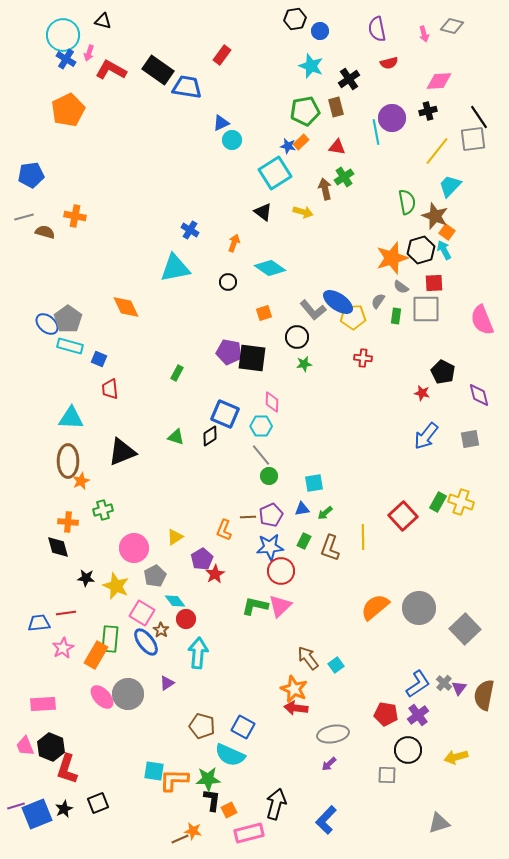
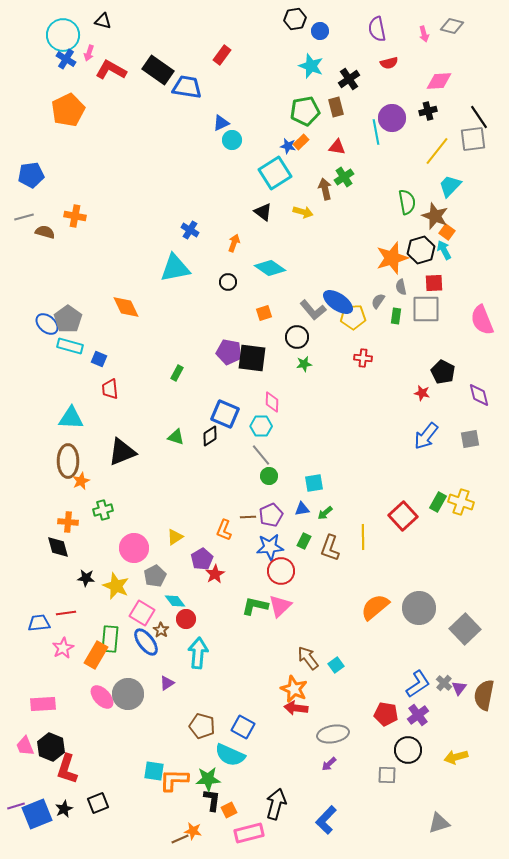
gray semicircle at (401, 287): rotated 42 degrees clockwise
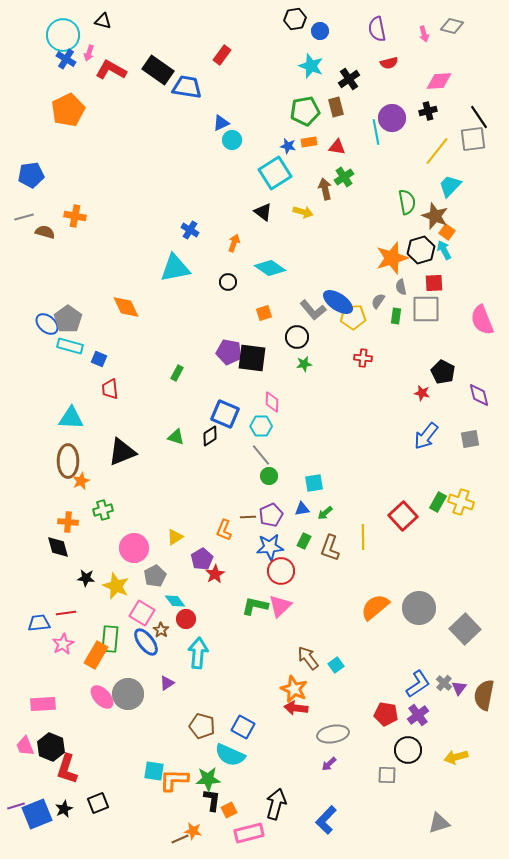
orange rectangle at (301, 142): moved 8 px right; rotated 35 degrees clockwise
pink star at (63, 648): moved 4 px up
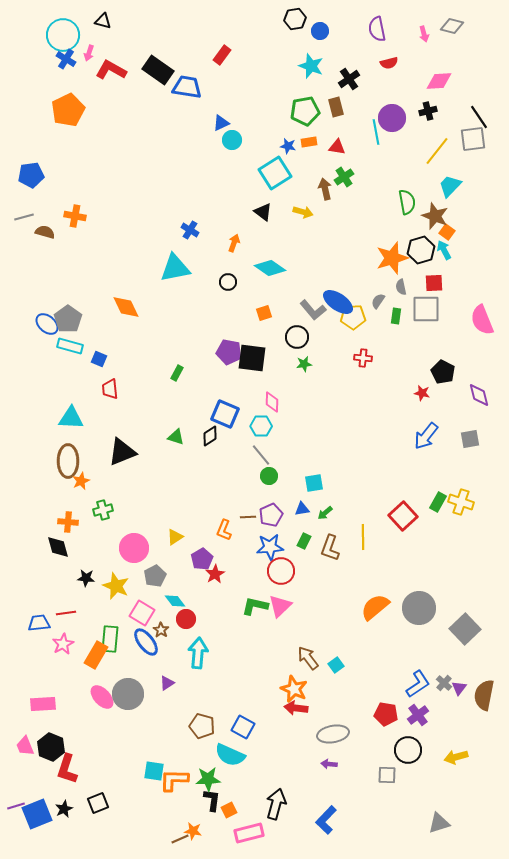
purple arrow at (329, 764): rotated 49 degrees clockwise
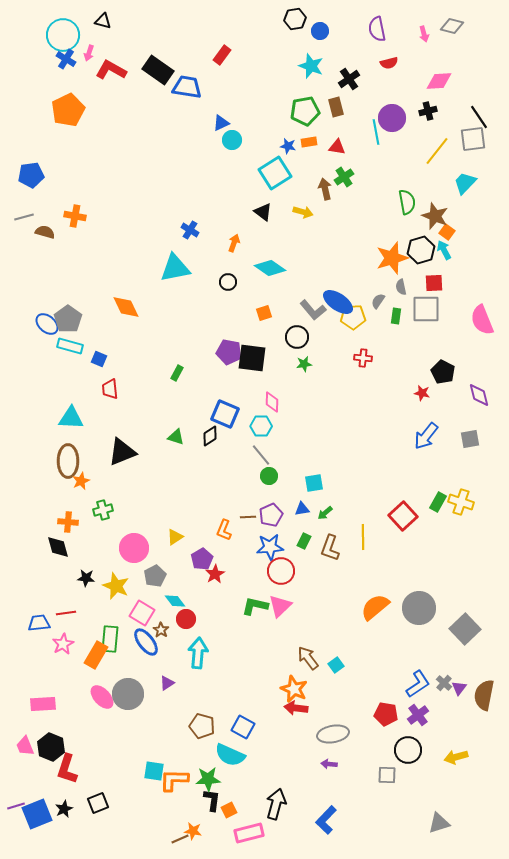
cyan trapezoid at (450, 186): moved 15 px right, 3 px up
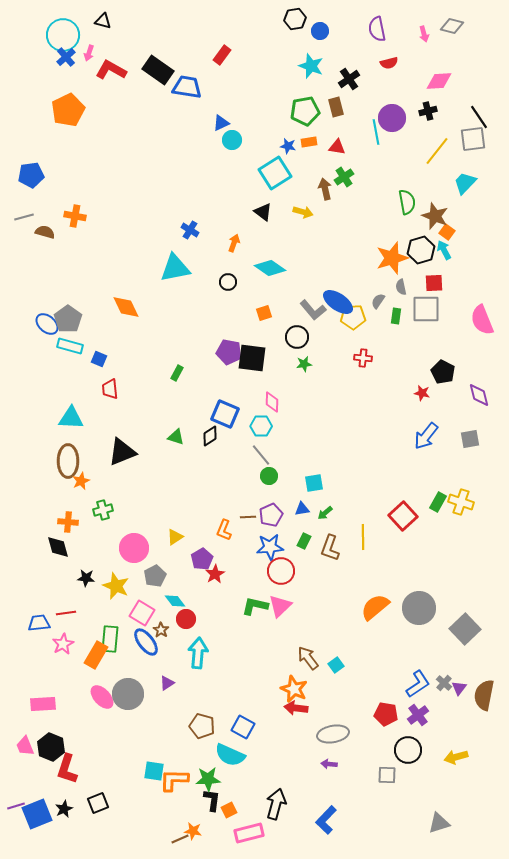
blue cross at (66, 59): moved 2 px up; rotated 18 degrees clockwise
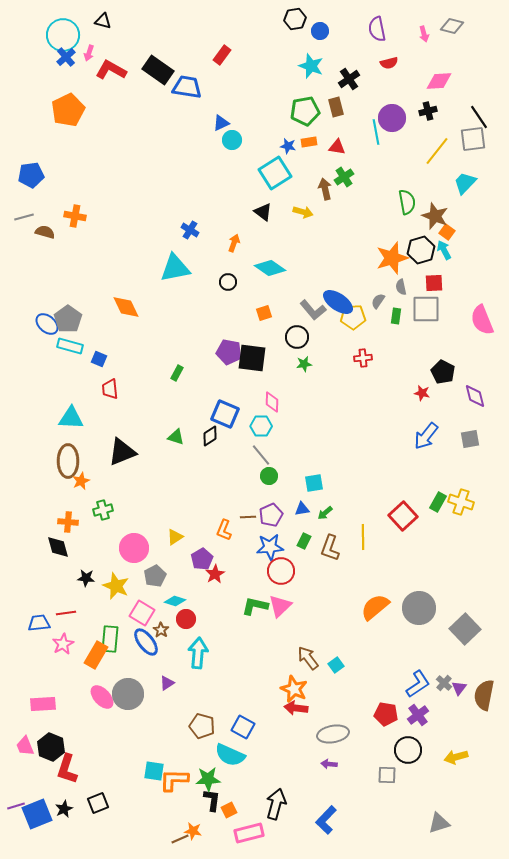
red cross at (363, 358): rotated 12 degrees counterclockwise
purple diamond at (479, 395): moved 4 px left, 1 px down
cyan diamond at (175, 601): rotated 35 degrees counterclockwise
